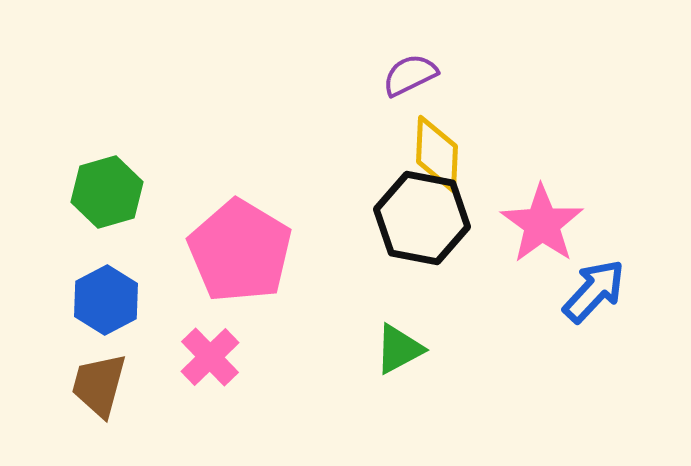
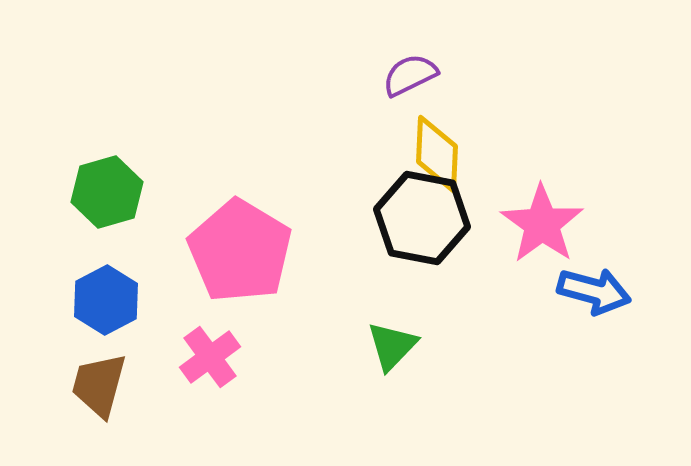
blue arrow: rotated 62 degrees clockwise
green triangle: moved 7 px left, 3 px up; rotated 18 degrees counterclockwise
pink cross: rotated 8 degrees clockwise
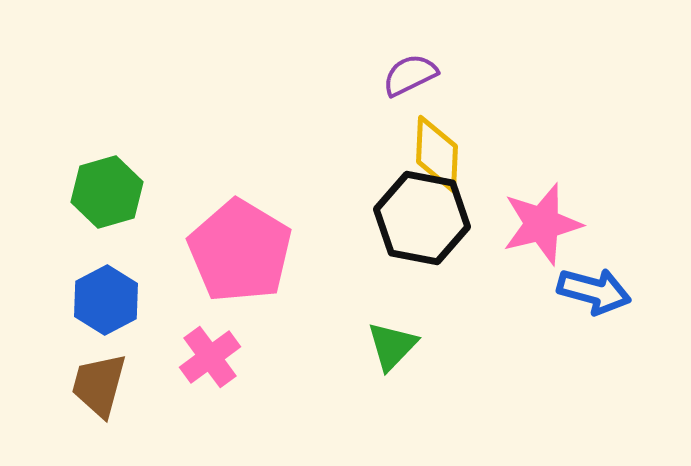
pink star: rotated 22 degrees clockwise
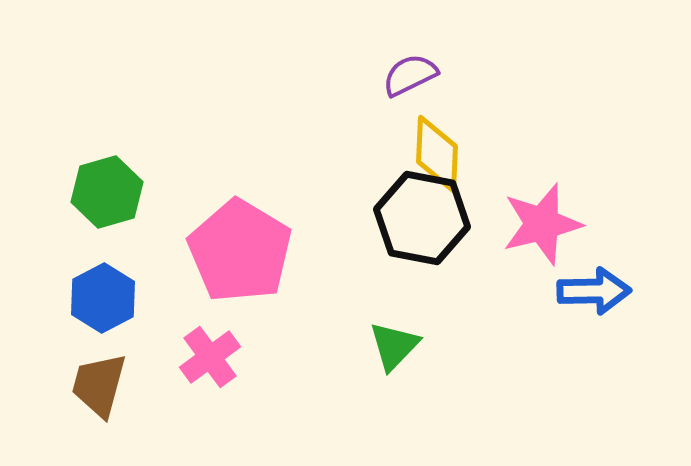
blue arrow: rotated 16 degrees counterclockwise
blue hexagon: moved 3 px left, 2 px up
green triangle: moved 2 px right
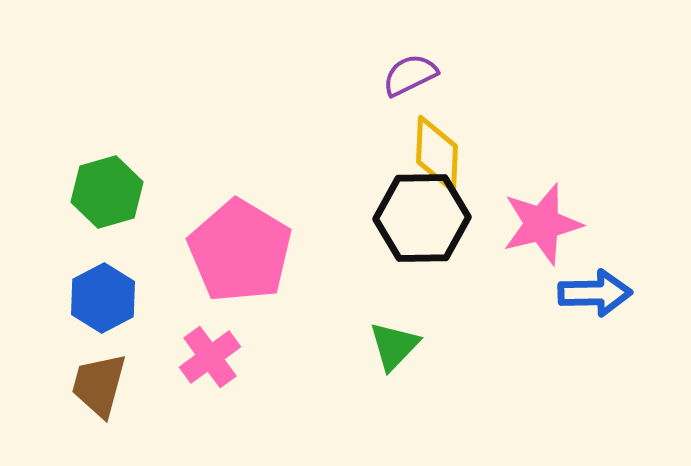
black hexagon: rotated 12 degrees counterclockwise
blue arrow: moved 1 px right, 2 px down
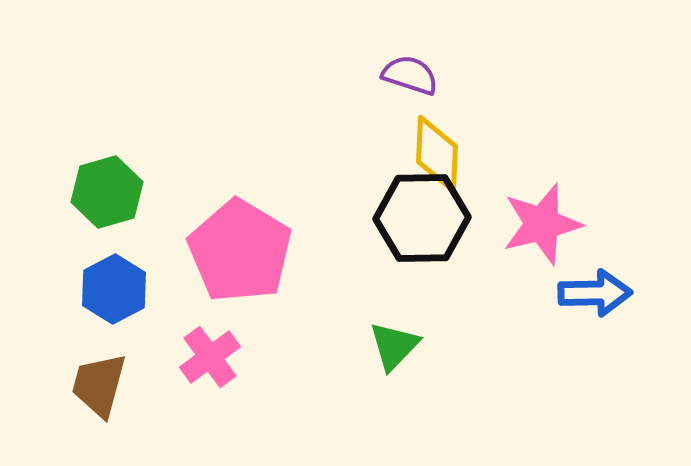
purple semicircle: rotated 44 degrees clockwise
blue hexagon: moved 11 px right, 9 px up
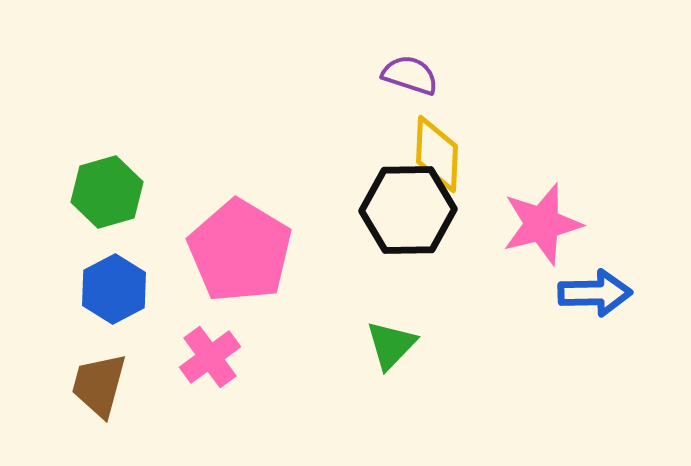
black hexagon: moved 14 px left, 8 px up
green triangle: moved 3 px left, 1 px up
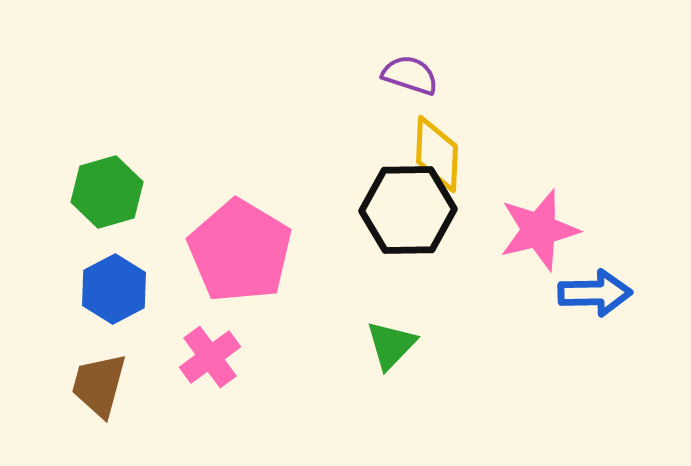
pink star: moved 3 px left, 6 px down
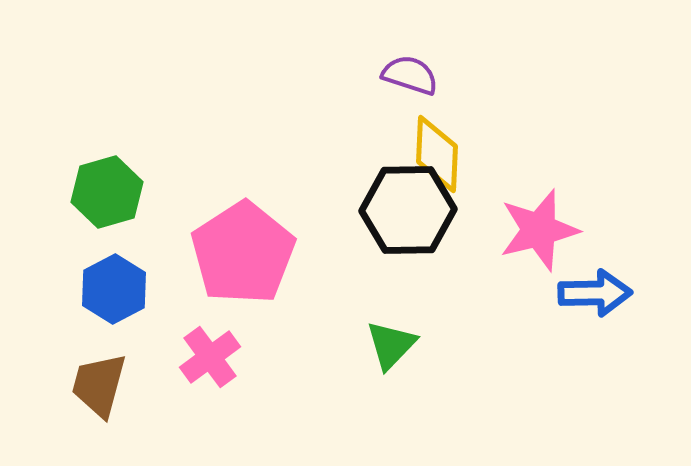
pink pentagon: moved 3 px right, 2 px down; rotated 8 degrees clockwise
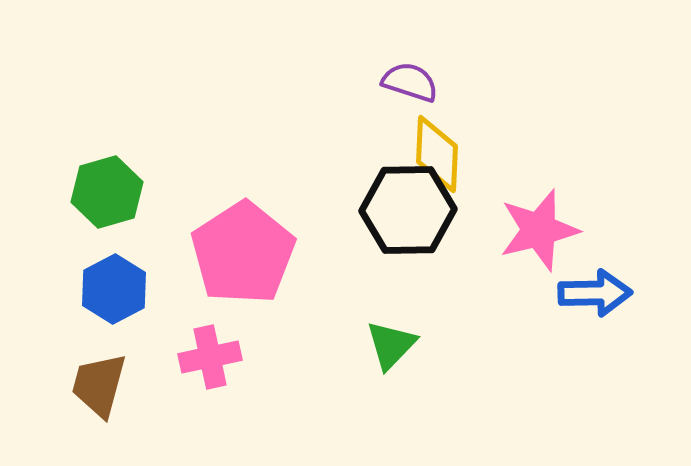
purple semicircle: moved 7 px down
pink cross: rotated 24 degrees clockwise
